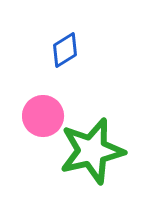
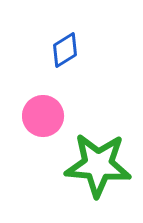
green star: moved 6 px right, 14 px down; rotated 18 degrees clockwise
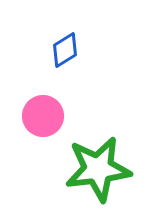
green star: moved 4 px down; rotated 12 degrees counterclockwise
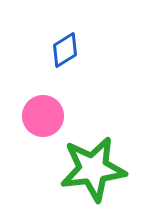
green star: moved 5 px left
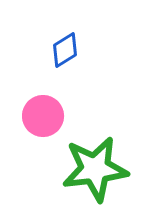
green star: moved 2 px right
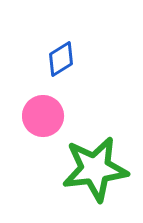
blue diamond: moved 4 px left, 9 px down
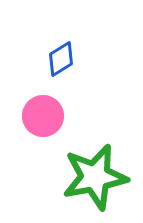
green star: moved 8 px down; rotated 4 degrees counterclockwise
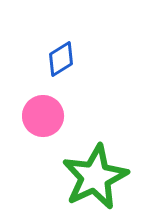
green star: rotated 14 degrees counterclockwise
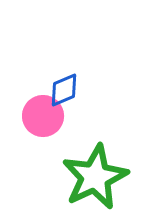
blue diamond: moved 3 px right, 31 px down; rotated 9 degrees clockwise
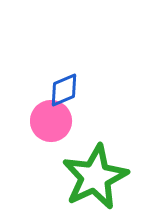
pink circle: moved 8 px right, 5 px down
